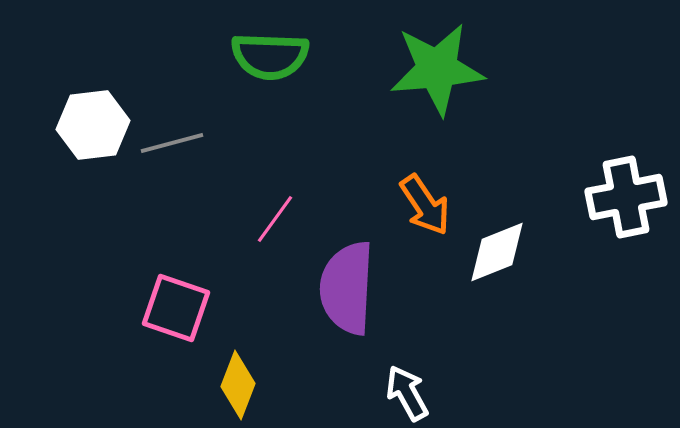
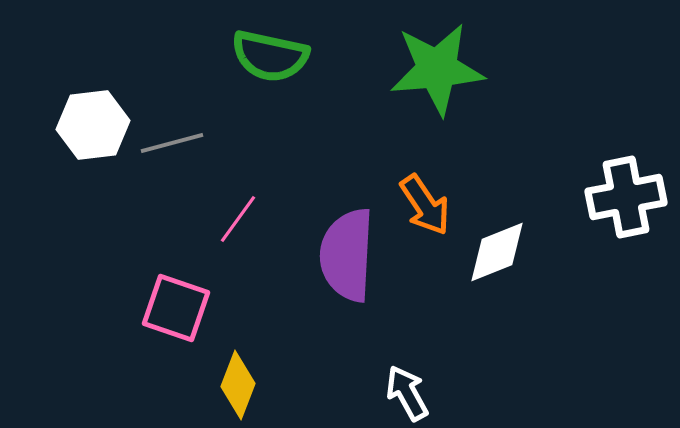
green semicircle: rotated 10 degrees clockwise
pink line: moved 37 px left
purple semicircle: moved 33 px up
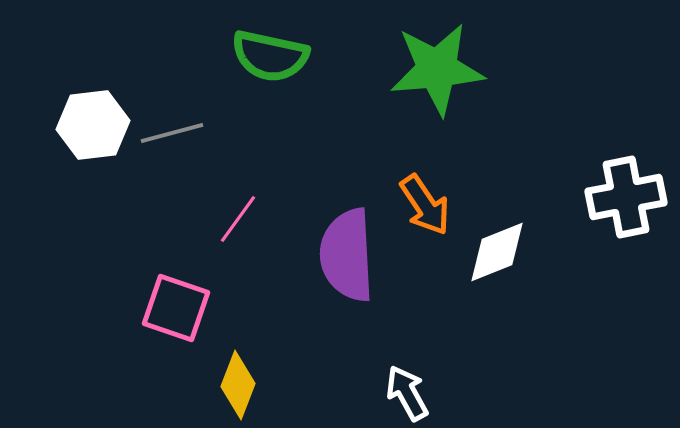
gray line: moved 10 px up
purple semicircle: rotated 6 degrees counterclockwise
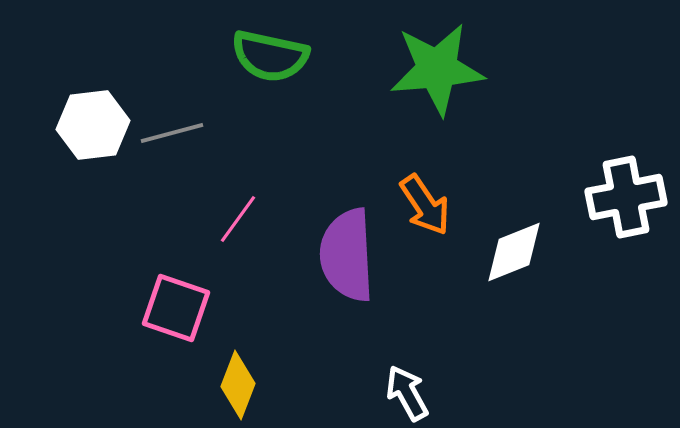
white diamond: moved 17 px right
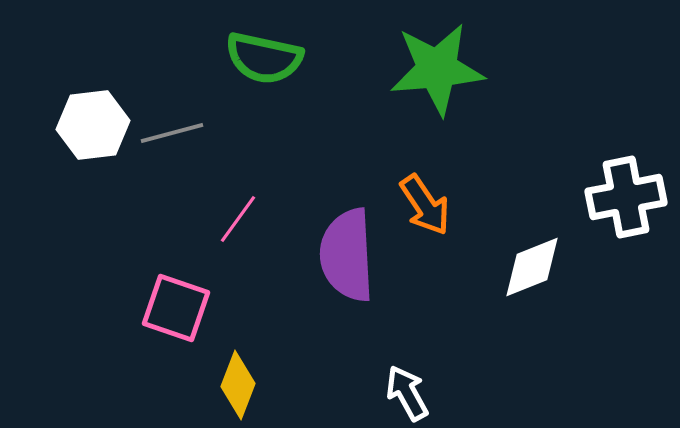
green semicircle: moved 6 px left, 2 px down
white diamond: moved 18 px right, 15 px down
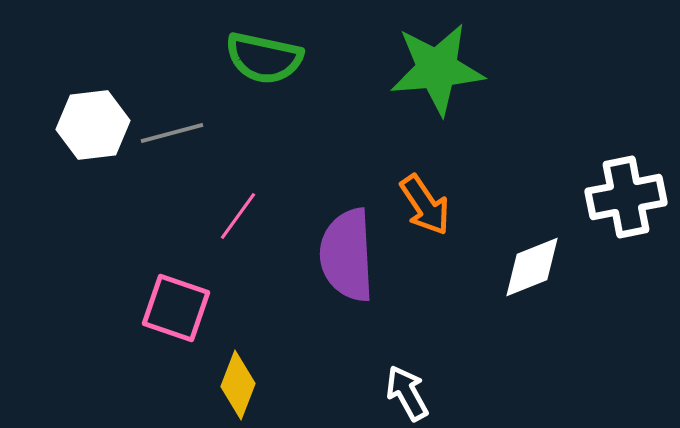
pink line: moved 3 px up
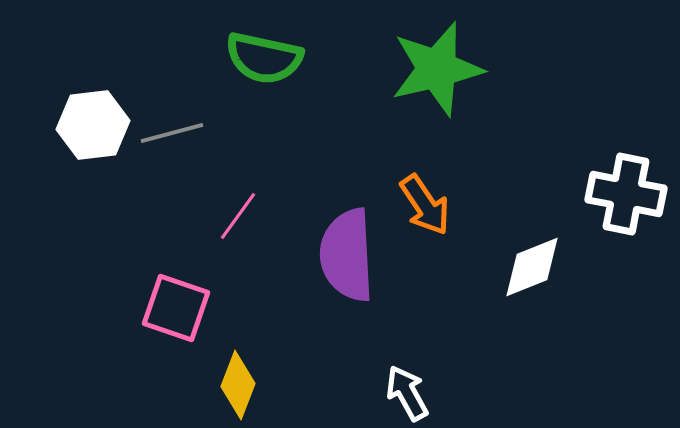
green star: rotated 8 degrees counterclockwise
white cross: moved 3 px up; rotated 22 degrees clockwise
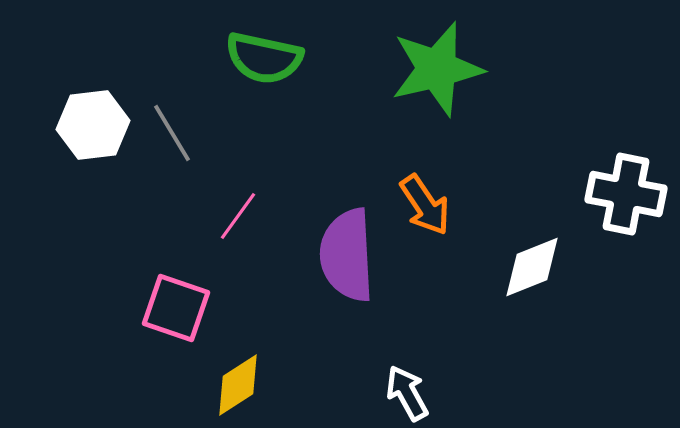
gray line: rotated 74 degrees clockwise
yellow diamond: rotated 36 degrees clockwise
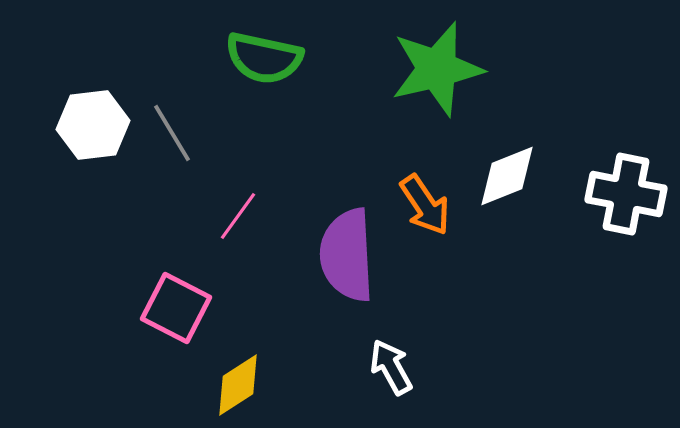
white diamond: moved 25 px left, 91 px up
pink square: rotated 8 degrees clockwise
white arrow: moved 16 px left, 26 px up
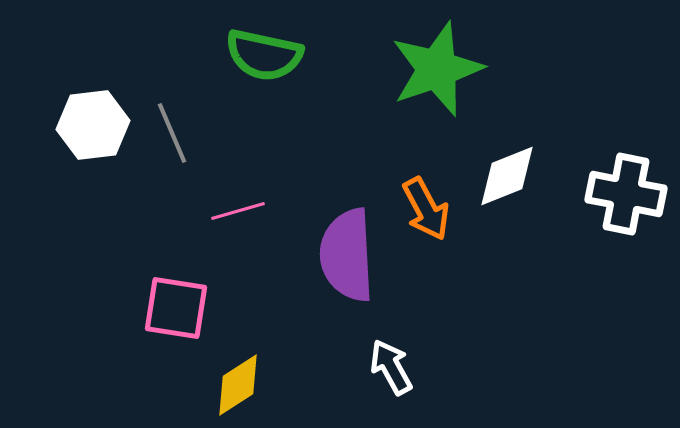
green semicircle: moved 3 px up
green star: rotated 6 degrees counterclockwise
gray line: rotated 8 degrees clockwise
orange arrow: moved 1 px right, 4 px down; rotated 6 degrees clockwise
pink line: moved 5 px up; rotated 38 degrees clockwise
pink square: rotated 18 degrees counterclockwise
